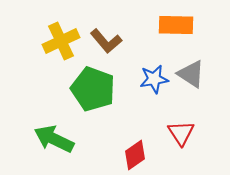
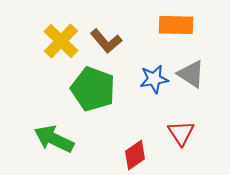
yellow cross: rotated 21 degrees counterclockwise
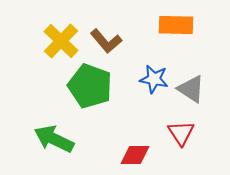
gray triangle: moved 15 px down
blue star: rotated 20 degrees clockwise
green pentagon: moved 3 px left, 3 px up
red diamond: rotated 36 degrees clockwise
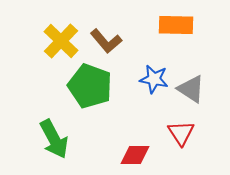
green arrow: rotated 144 degrees counterclockwise
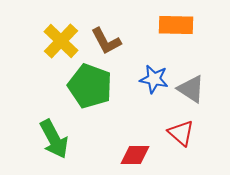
brown L-shape: rotated 12 degrees clockwise
red triangle: rotated 16 degrees counterclockwise
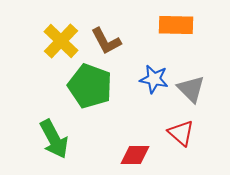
gray triangle: rotated 12 degrees clockwise
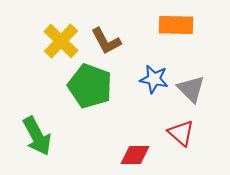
green arrow: moved 17 px left, 3 px up
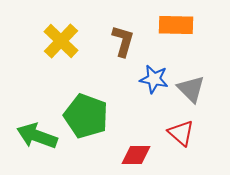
brown L-shape: moved 17 px right; rotated 136 degrees counterclockwise
green pentagon: moved 4 px left, 30 px down
green arrow: rotated 138 degrees clockwise
red diamond: moved 1 px right
